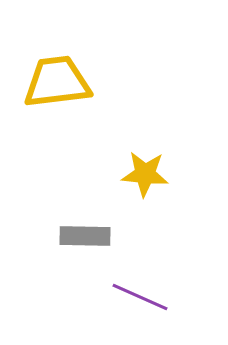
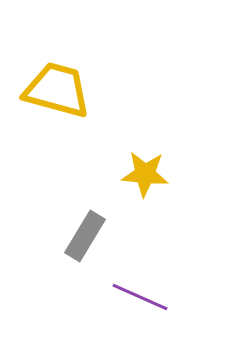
yellow trapezoid: moved 8 px down; rotated 22 degrees clockwise
gray rectangle: rotated 60 degrees counterclockwise
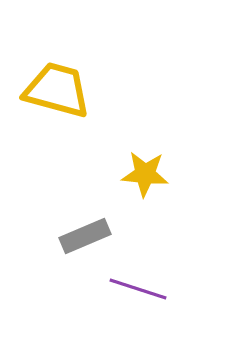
gray rectangle: rotated 36 degrees clockwise
purple line: moved 2 px left, 8 px up; rotated 6 degrees counterclockwise
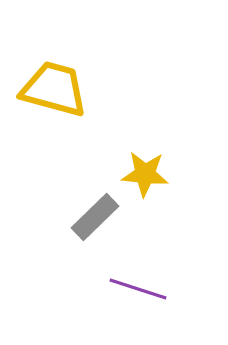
yellow trapezoid: moved 3 px left, 1 px up
gray rectangle: moved 10 px right, 19 px up; rotated 21 degrees counterclockwise
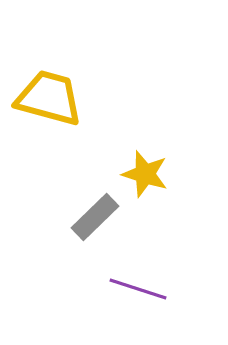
yellow trapezoid: moved 5 px left, 9 px down
yellow star: rotated 12 degrees clockwise
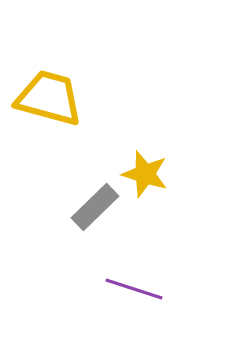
gray rectangle: moved 10 px up
purple line: moved 4 px left
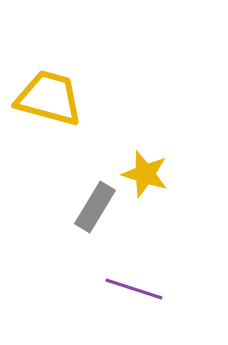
gray rectangle: rotated 15 degrees counterclockwise
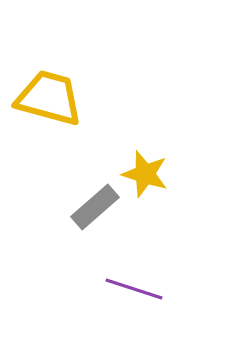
gray rectangle: rotated 18 degrees clockwise
